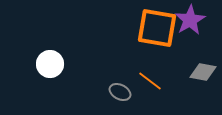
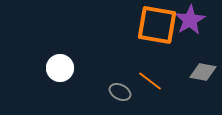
orange square: moved 3 px up
white circle: moved 10 px right, 4 px down
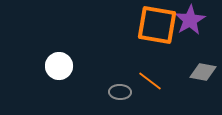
white circle: moved 1 px left, 2 px up
gray ellipse: rotated 25 degrees counterclockwise
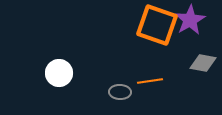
orange square: rotated 9 degrees clockwise
white circle: moved 7 px down
gray diamond: moved 9 px up
orange line: rotated 45 degrees counterclockwise
